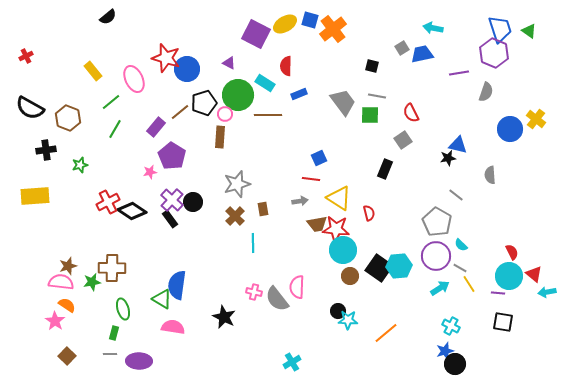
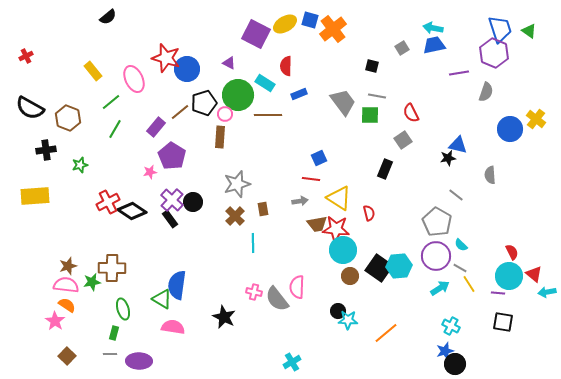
blue trapezoid at (422, 54): moved 12 px right, 9 px up
pink semicircle at (61, 282): moved 5 px right, 3 px down
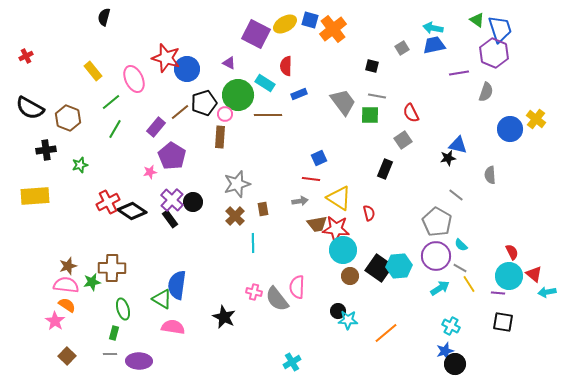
black semicircle at (108, 17): moved 4 px left; rotated 144 degrees clockwise
green triangle at (529, 31): moved 52 px left, 11 px up
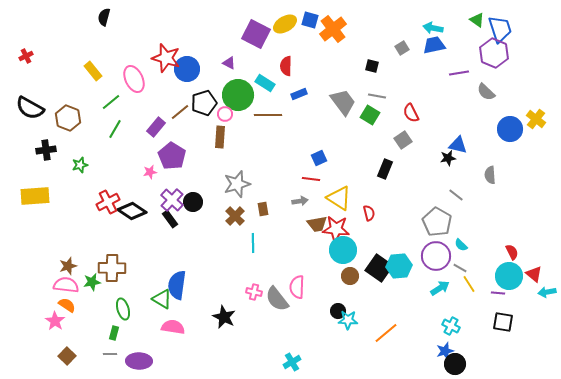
gray semicircle at (486, 92): rotated 114 degrees clockwise
green square at (370, 115): rotated 30 degrees clockwise
